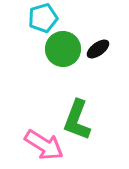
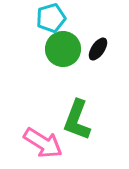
cyan pentagon: moved 8 px right
black ellipse: rotated 20 degrees counterclockwise
pink arrow: moved 1 px left, 2 px up
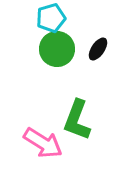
green circle: moved 6 px left
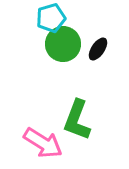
green circle: moved 6 px right, 5 px up
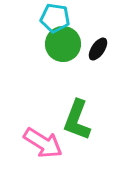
cyan pentagon: moved 4 px right; rotated 24 degrees clockwise
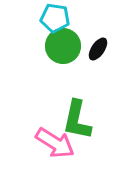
green circle: moved 2 px down
green L-shape: rotated 9 degrees counterclockwise
pink arrow: moved 12 px right
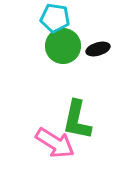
black ellipse: rotated 40 degrees clockwise
